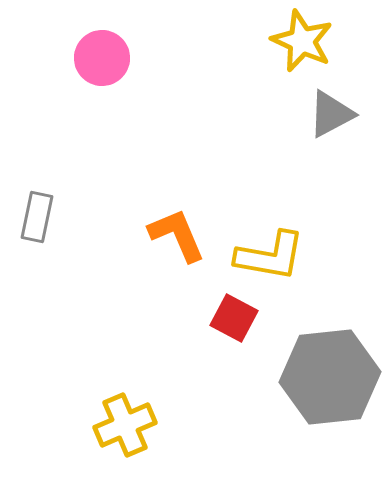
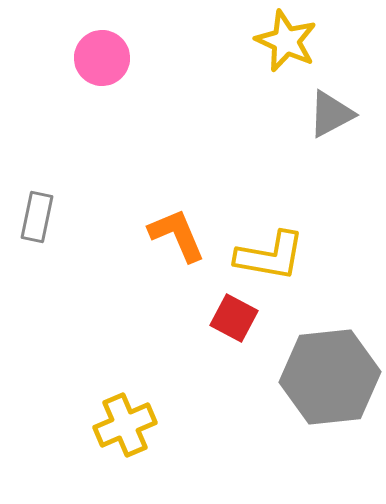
yellow star: moved 16 px left
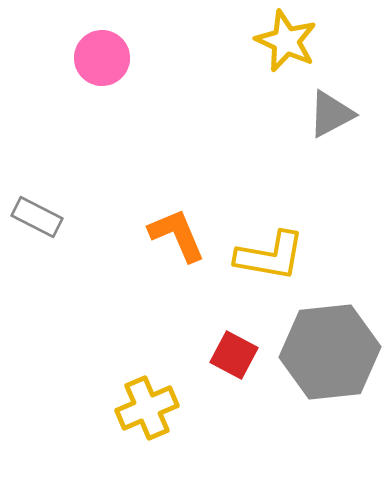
gray rectangle: rotated 75 degrees counterclockwise
red square: moved 37 px down
gray hexagon: moved 25 px up
yellow cross: moved 22 px right, 17 px up
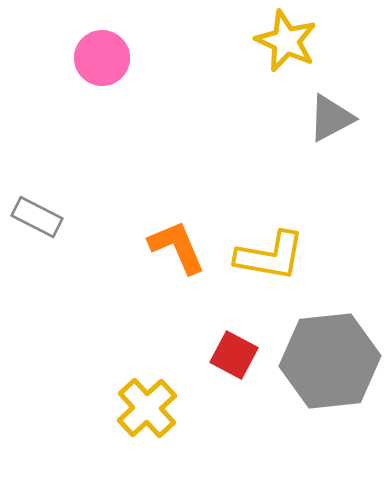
gray triangle: moved 4 px down
orange L-shape: moved 12 px down
gray hexagon: moved 9 px down
yellow cross: rotated 20 degrees counterclockwise
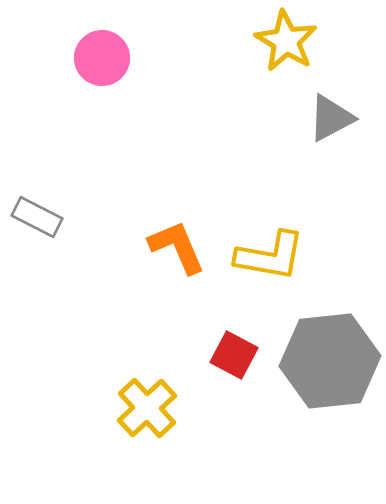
yellow star: rotated 6 degrees clockwise
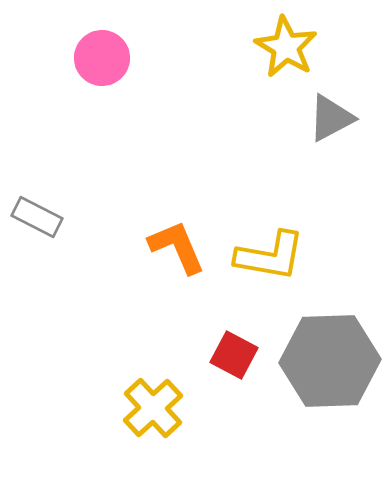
yellow star: moved 6 px down
gray hexagon: rotated 4 degrees clockwise
yellow cross: moved 6 px right
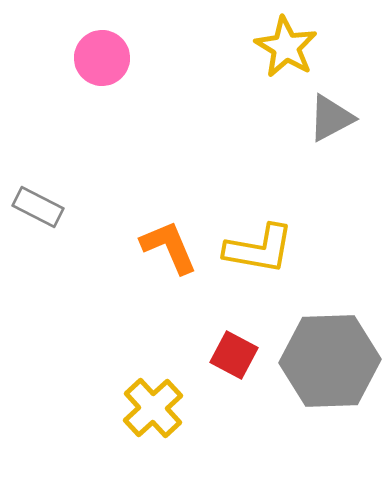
gray rectangle: moved 1 px right, 10 px up
orange L-shape: moved 8 px left
yellow L-shape: moved 11 px left, 7 px up
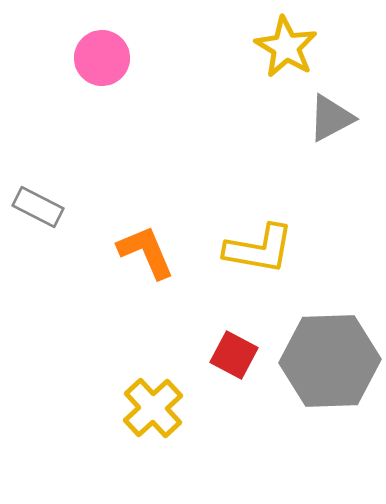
orange L-shape: moved 23 px left, 5 px down
